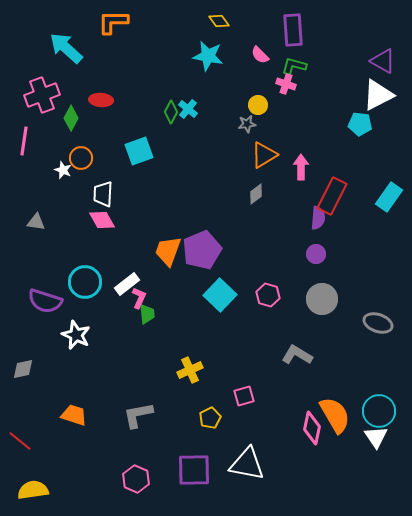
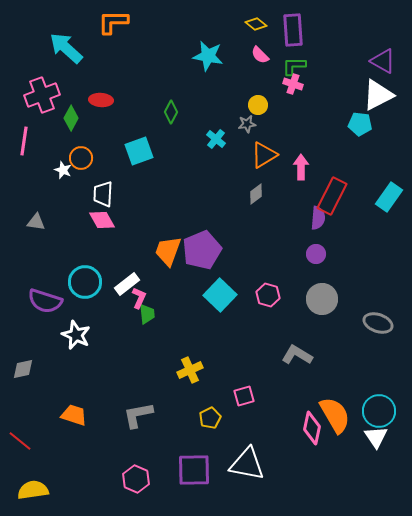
yellow diamond at (219, 21): moved 37 px right, 3 px down; rotated 15 degrees counterclockwise
green L-shape at (294, 66): rotated 15 degrees counterclockwise
pink cross at (286, 84): moved 7 px right
cyan cross at (188, 109): moved 28 px right, 30 px down
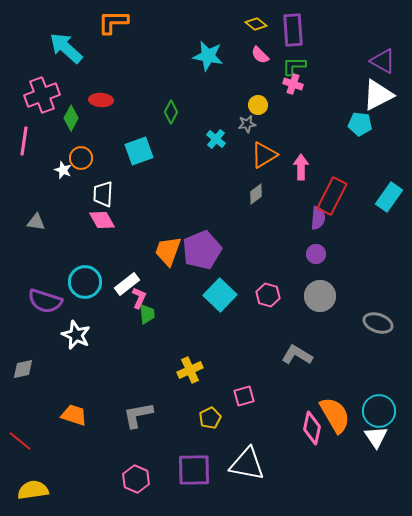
gray circle at (322, 299): moved 2 px left, 3 px up
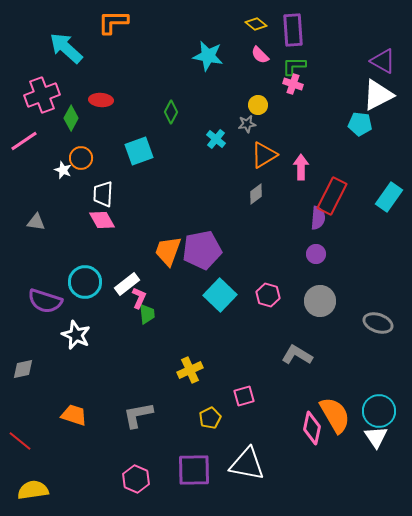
pink line at (24, 141): rotated 48 degrees clockwise
purple pentagon at (202, 250): rotated 12 degrees clockwise
gray circle at (320, 296): moved 5 px down
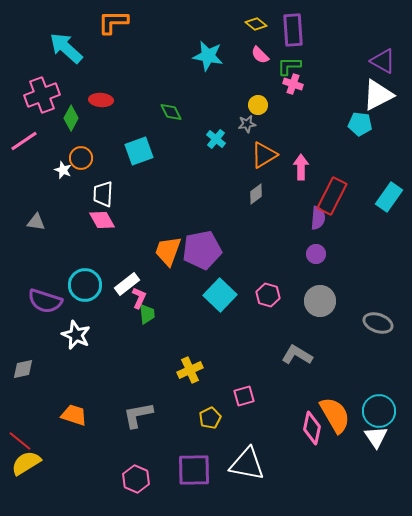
green L-shape at (294, 66): moved 5 px left
green diamond at (171, 112): rotated 55 degrees counterclockwise
cyan circle at (85, 282): moved 3 px down
yellow semicircle at (33, 490): moved 7 px left, 27 px up; rotated 24 degrees counterclockwise
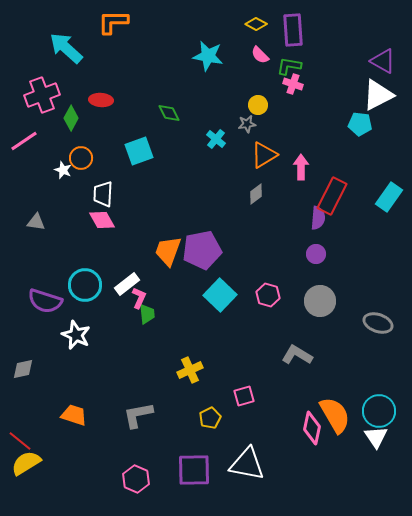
yellow diamond at (256, 24): rotated 10 degrees counterclockwise
green L-shape at (289, 66): rotated 10 degrees clockwise
green diamond at (171, 112): moved 2 px left, 1 px down
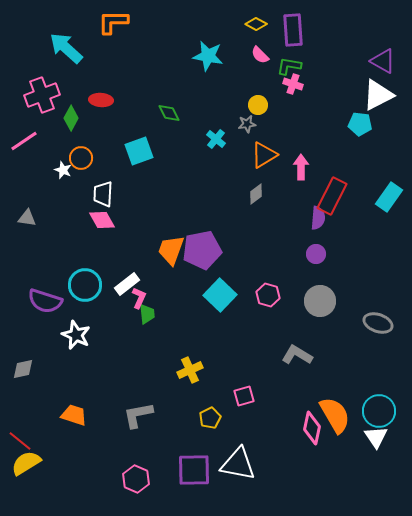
gray triangle at (36, 222): moved 9 px left, 4 px up
orange trapezoid at (168, 251): moved 3 px right, 1 px up
white triangle at (247, 464): moved 9 px left
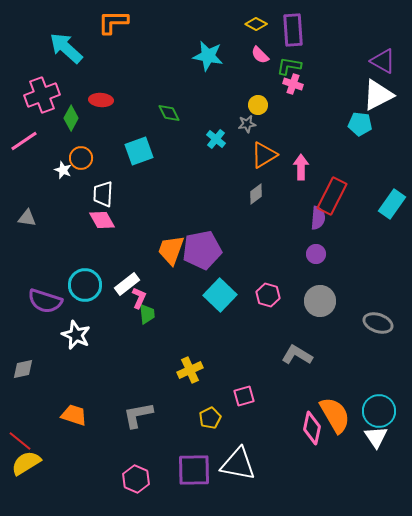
cyan rectangle at (389, 197): moved 3 px right, 7 px down
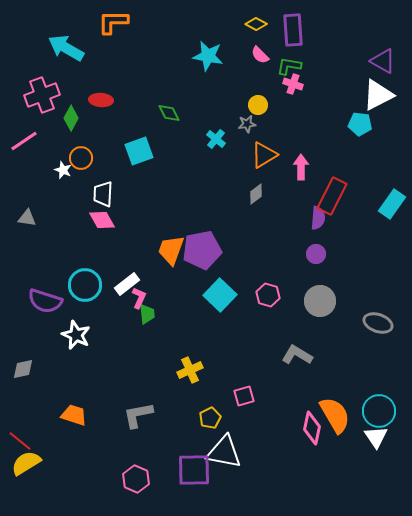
cyan arrow at (66, 48): rotated 12 degrees counterclockwise
white triangle at (238, 464): moved 14 px left, 12 px up
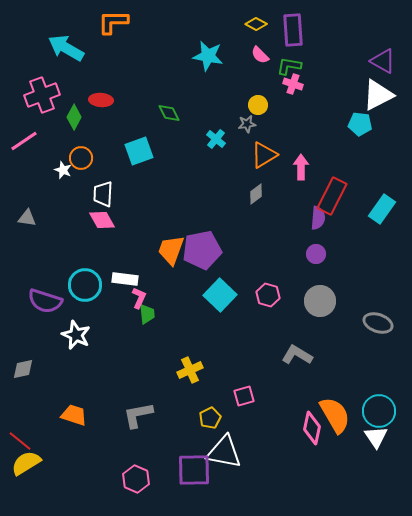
green diamond at (71, 118): moved 3 px right, 1 px up
cyan rectangle at (392, 204): moved 10 px left, 5 px down
white rectangle at (127, 284): moved 2 px left, 5 px up; rotated 45 degrees clockwise
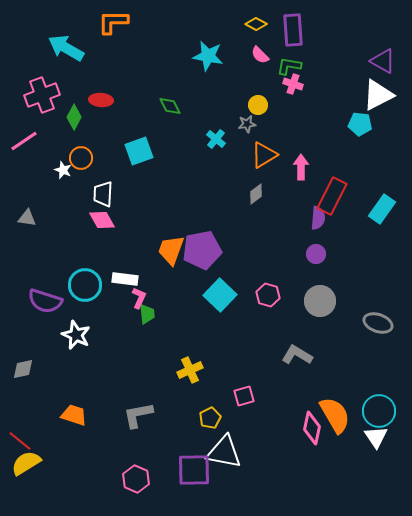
green diamond at (169, 113): moved 1 px right, 7 px up
